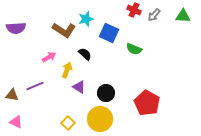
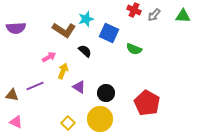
black semicircle: moved 3 px up
yellow arrow: moved 4 px left, 1 px down
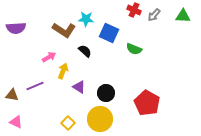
cyan star: rotated 21 degrees clockwise
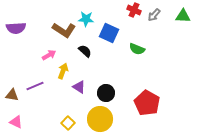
green semicircle: moved 3 px right
pink arrow: moved 2 px up
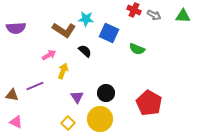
gray arrow: rotated 104 degrees counterclockwise
purple triangle: moved 2 px left, 10 px down; rotated 24 degrees clockwise
red pentagon: moved 2 px right
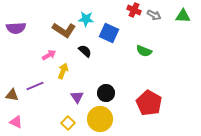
green semicircle: moved 7 px right, 2 px down
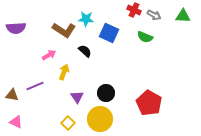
green semicircle: moved 1 px right, 14 px up
yellow arrow: moved 1 px right, 1 px down
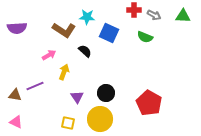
red cross: rotated 24 degrees counterclockwise
cyan star: moved 1 px right, 2 px up
purple semicircle: moved 1 px right
brown triangle: moved 3 px right
yellow square: rotated 32 degrees counterclockwise
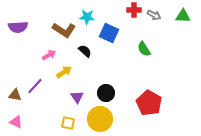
purple semicircle: moved 1 px right, 1 px up
green semicircle: moved 1 px left, 12 px down; rotated 35 degrees clockwise
yellow arrow: rotated 35 degrees clockwise
purple line: rotated 24 degrees counterclockwise
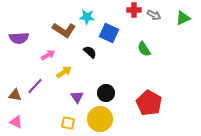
green triangle: moved 2 px down; rotated 28 degrees counterclockwise
purple semicircle: moved 1 px right, 11 px down
black semicircle: moved 5 px right, 1 px down
pink arrow: moved 1 px left
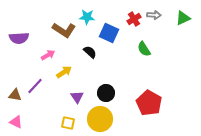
red cross: moved 9 px down; rotated 32 degrees counterclockwise
gray arrow: rotated 24 degrees counterclockwise
